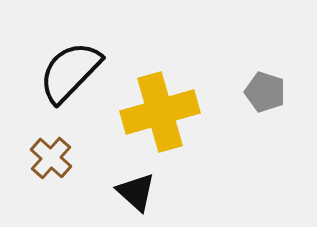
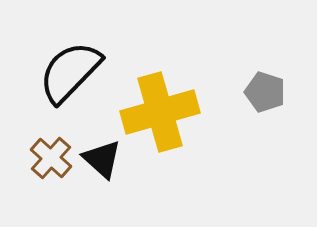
black triangle: moved 34 px left, 33 px up
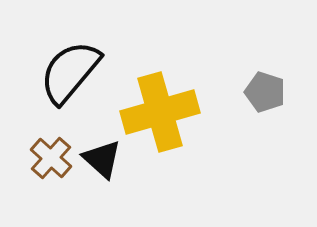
black semicircle: rotated 4 degrees counterclockwise
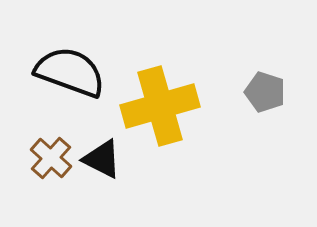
black semicircle: rotated 70 degrees clockwise
yellow cross: moved 6 px up
black triangle: rotated 15 degrees counterclockwise
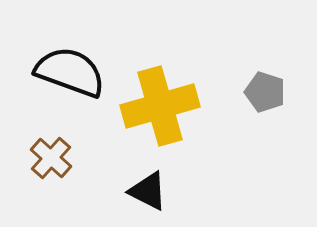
black triangle: moved 46 px right, 32 px down
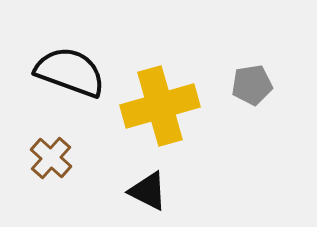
gray pentagon: moved 13 px left, 7 px up; rotated 27 degrees counterclockwise
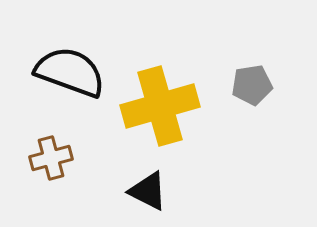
brown cross: rotated 33 degrees clockwise
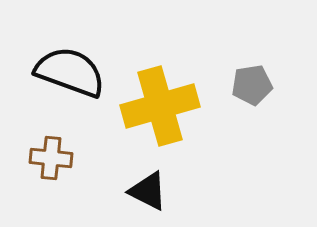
brown cross: rotated 21 degrees clockwise
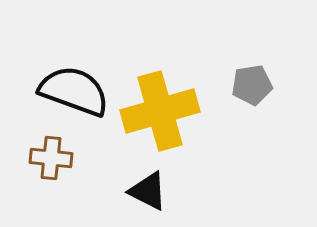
black semicircle: moved 4 px right, 19 px down
yellow cross: moved 5 px down
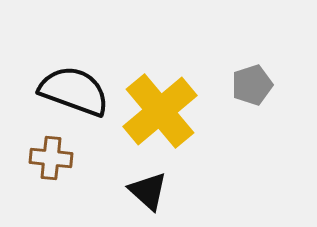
gray pentagon: rotated 9 degrees counterclockwise
yellow cross: rotated 24 degrees counterclockwise
black triangle: rotated 15 degrees clockwise
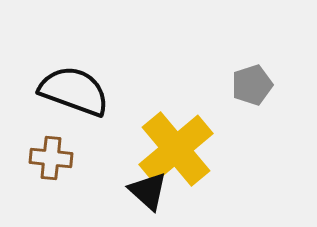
yellow cross: moved 16 px right, 38 px down
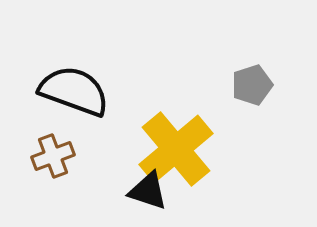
brown cross: moved 2 px right, 2 px up; rotated 27 degrees counterclockwise
black triangle: rotated 24 degrees counterclockwise
